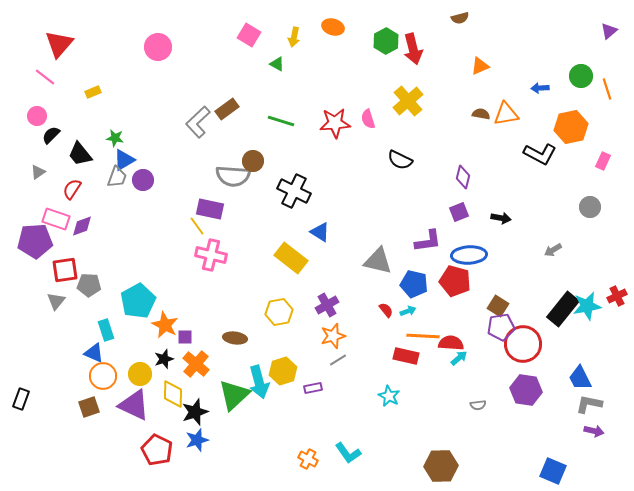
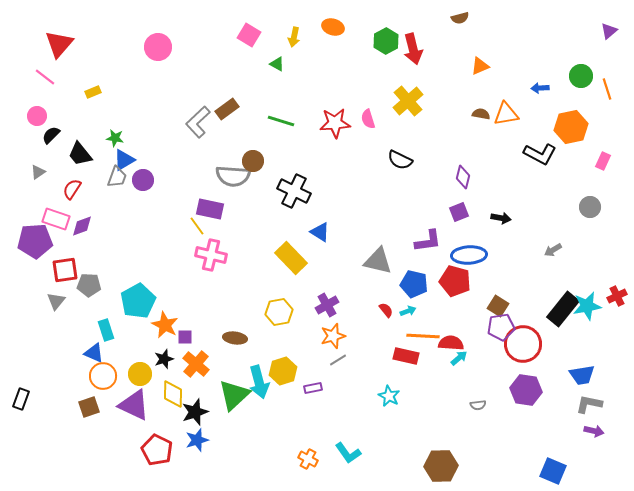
yellow rectangle at (291, 258): rotated 8 degrees clockwise
blue trapezoid at (580, 378): moved 2 px right, 3 px up; rotated 72 degrees counterclockwise
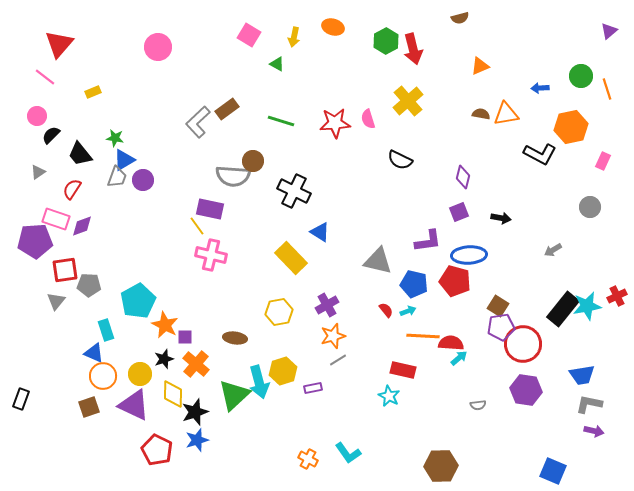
red rectangle at (406, 356): moved 3 px left, 14 px down
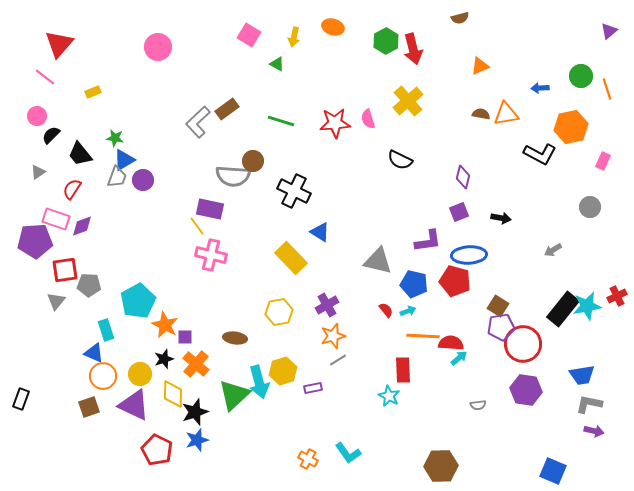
red rectangle at (403, 370): rotated 75 degrees clockwise
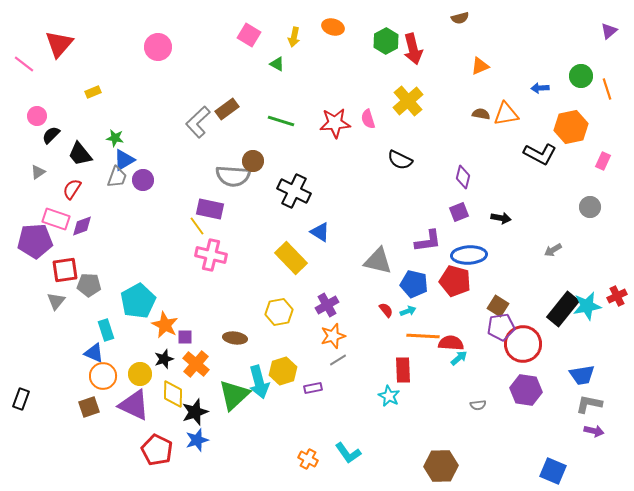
pink line at (45, 77): moved 21 px left, 13 px up
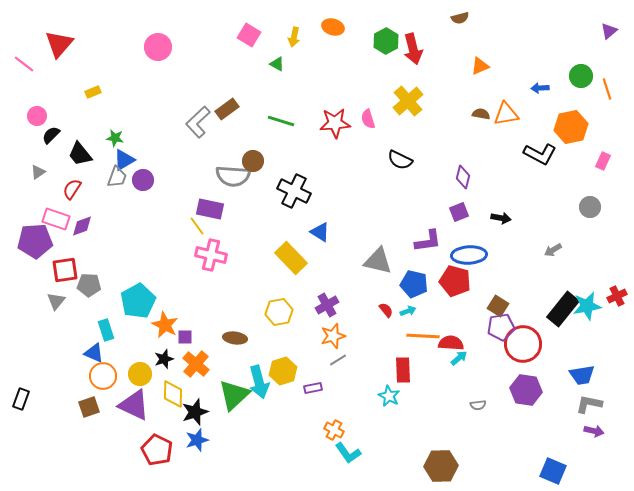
orange cross at (308, 459): moved 26 px right, 29 px up
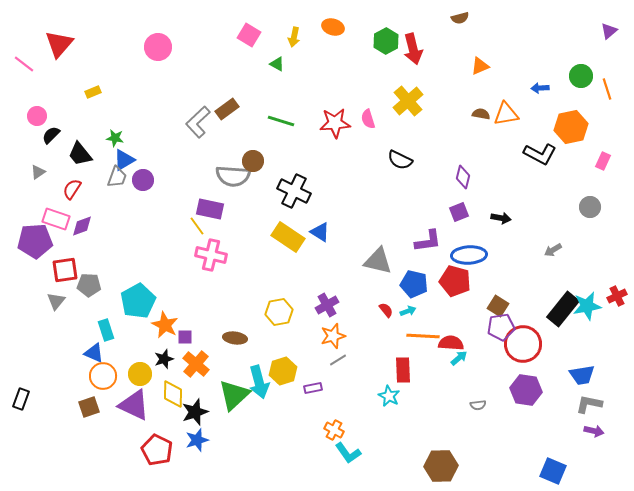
yellow rectangle at (291, 258): moved 3 px left, 21 px up; rotated 12 degrees counterclockwise
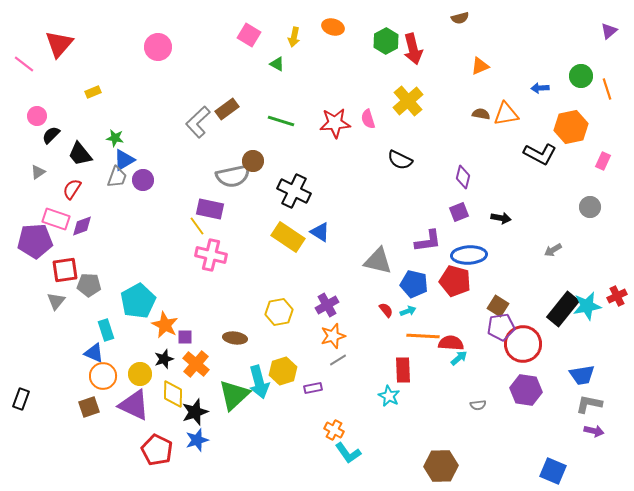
gray semicircle at (233, 176): rotated 16 degrees counterclockwise
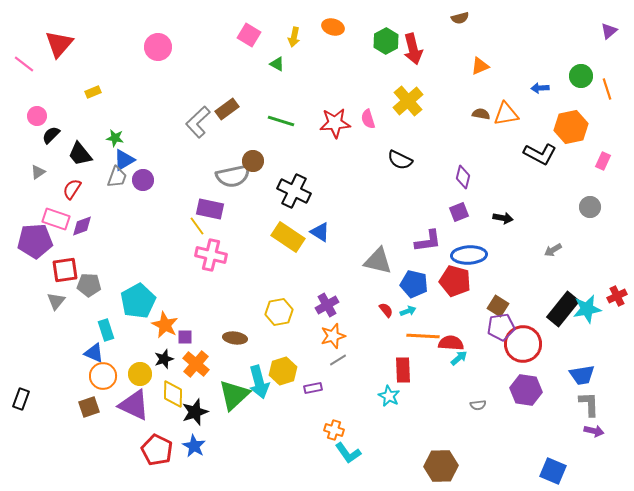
black arrow at (501, 218): moved 2 px right
cyan star at (587, 306): moved 3 px down
gray L-shape at (589, 404): rotated 76 degrees clockwise
orange cross at (334, 430): rotated 12 degrees counterclockwise
blue star at (197, 440): moved 3 px left, 6 px down; rotated 25 degrees counterclockwise
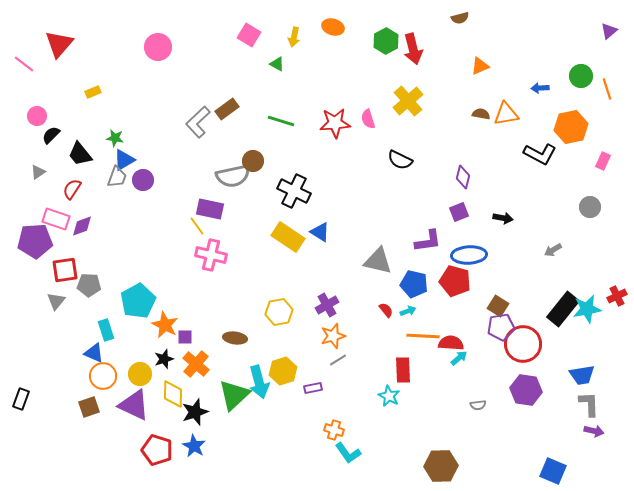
red pentagon at (157, 450): rotated 8 degrees counterclockwise
